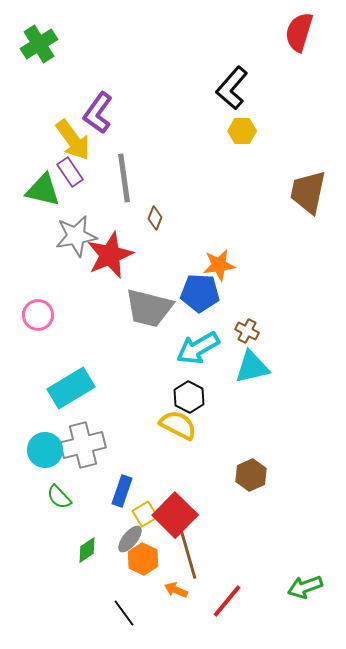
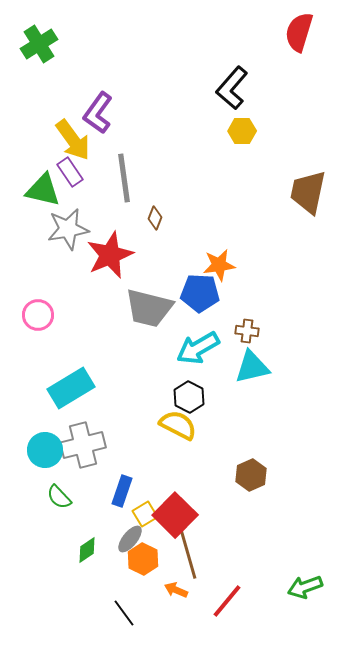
gray star: moved 8 px left, 7 px up
brown cross: rotated 20 degrees counterclockwise
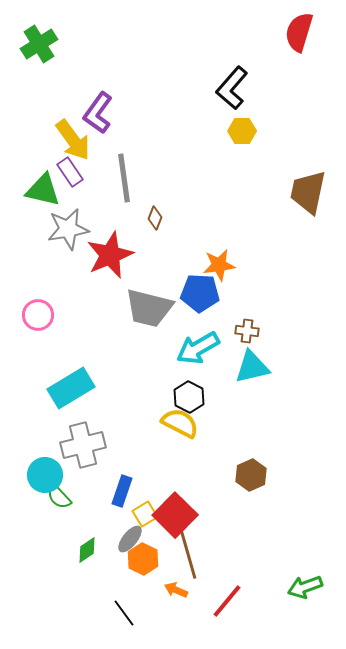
yellow semicircle: moved 2 px right, 2 px up
cyan circle: moved 25 px down
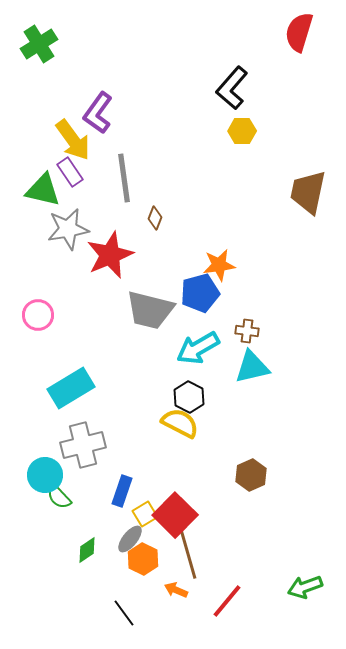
blue pentagon: rotated 18 degrees counterclockwise
gray trapezoid: moved 1 px right, 2 px down
